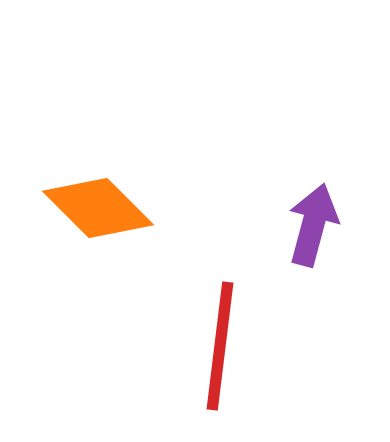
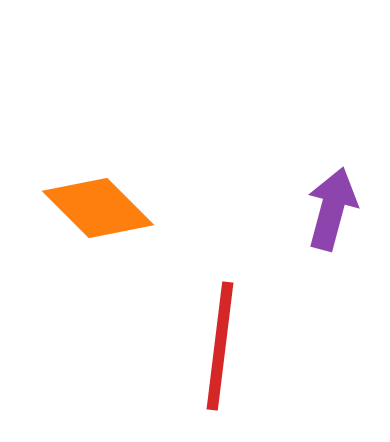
purple arrow: moved 19 px right, 16 px up
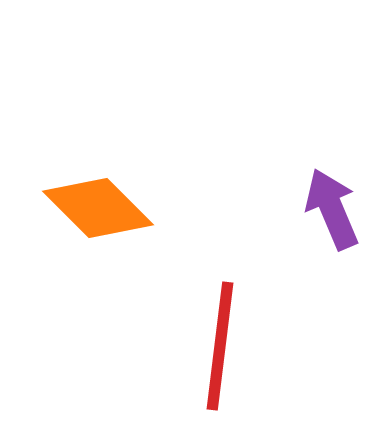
purple arrow: rotated 38 degrees counterclockwise
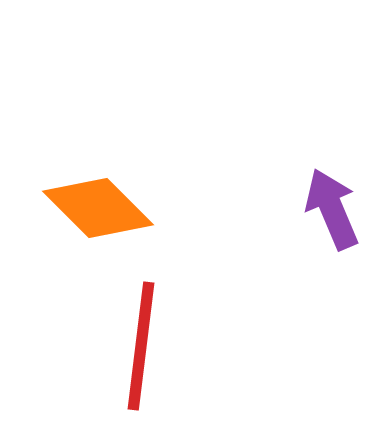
red line: moved 79 px left
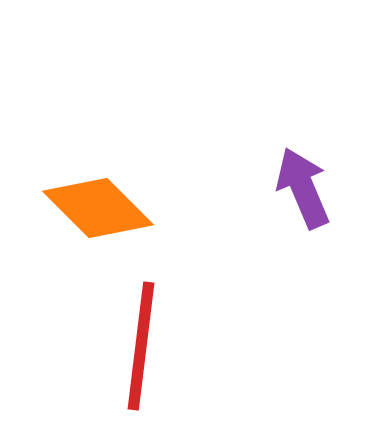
purple arrow: moved 29 px left, 21 px up
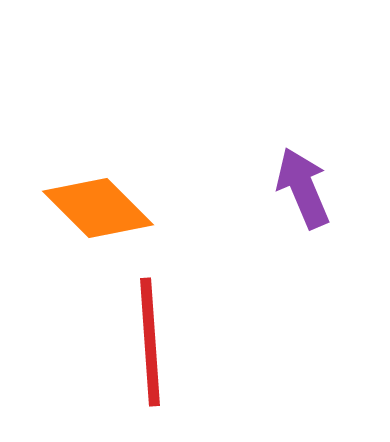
red line: moved 9 px right, 4 px up; rotated 11 degrees counterclockwise
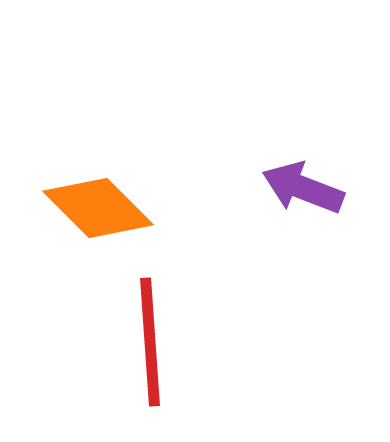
purple arrow: rotated 46 degrees counterclockwise
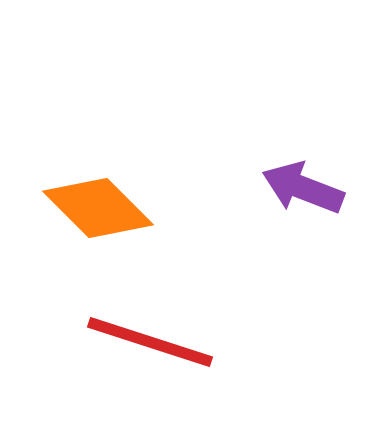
red line: rotated 68 degrees counterclockwise
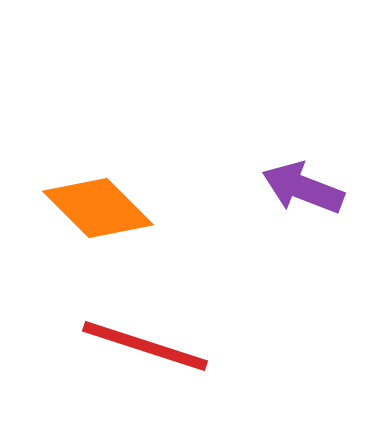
red line: moved 5 px left, 4 px down
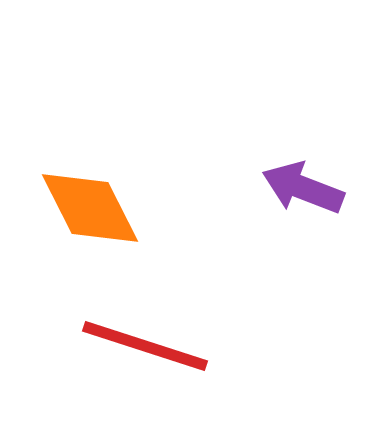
orange diamond: moved 8 px left; rotated 18 degrees clockwise
